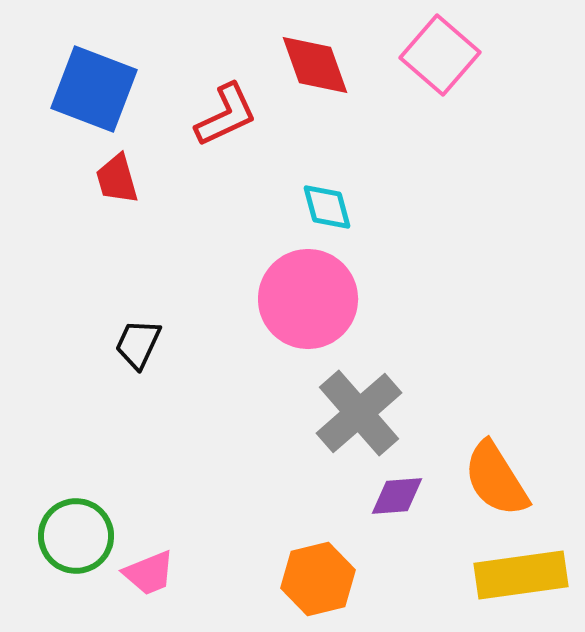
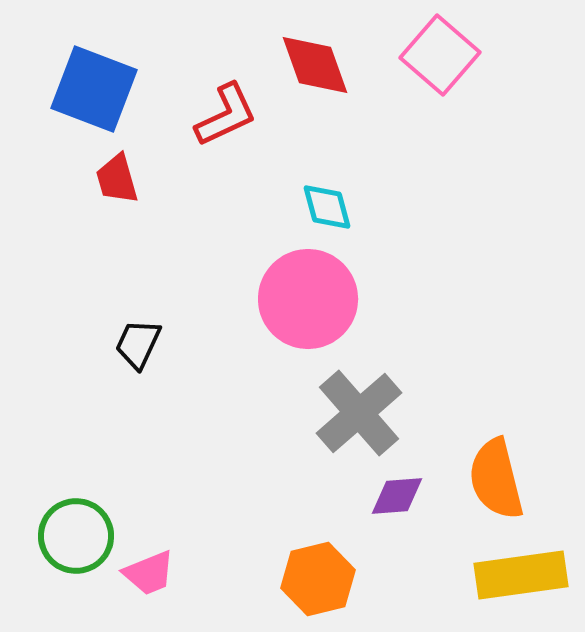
orange semicircle: rotated 18 degrees clockwise
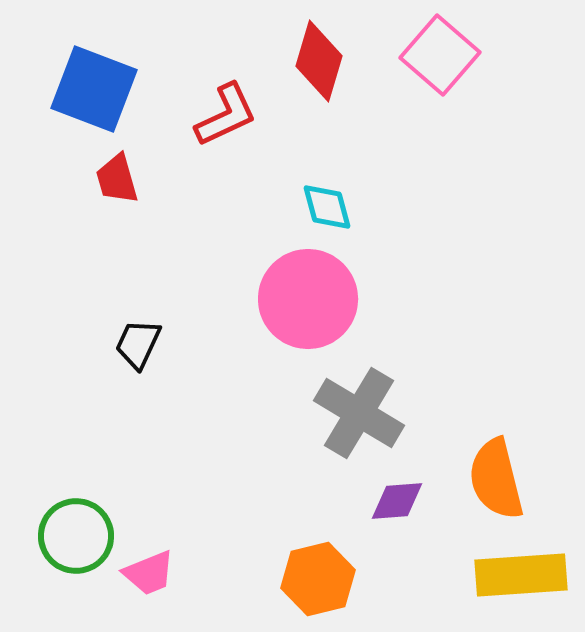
red diamond: moved 4 px right, 4 px up; rotated 36 degrees clockwise
gray cross: rotated 18 degrees counterclockwise
purple diamond: moved 5 px down
yellow rectangle: rotated 4 degrees clockwise
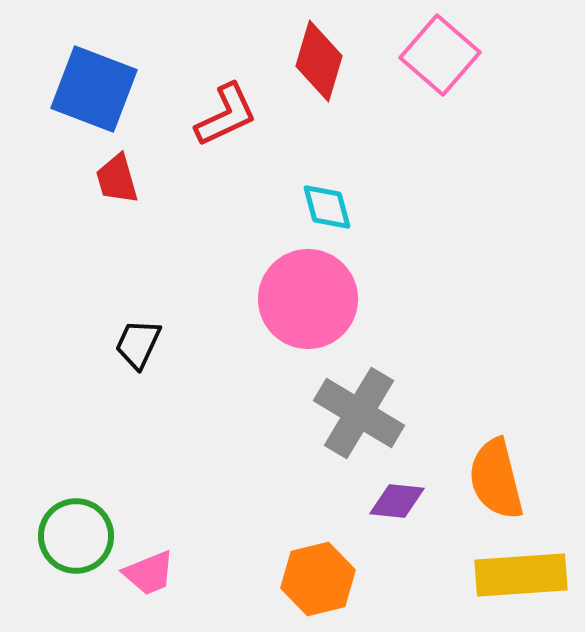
purple diamond: rotated 10 degrees clockwise
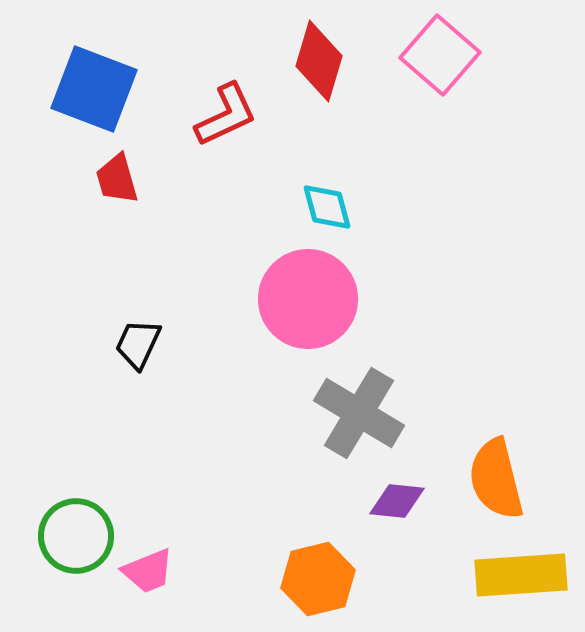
pink trapezoid: moved 1 px left, 2 px up
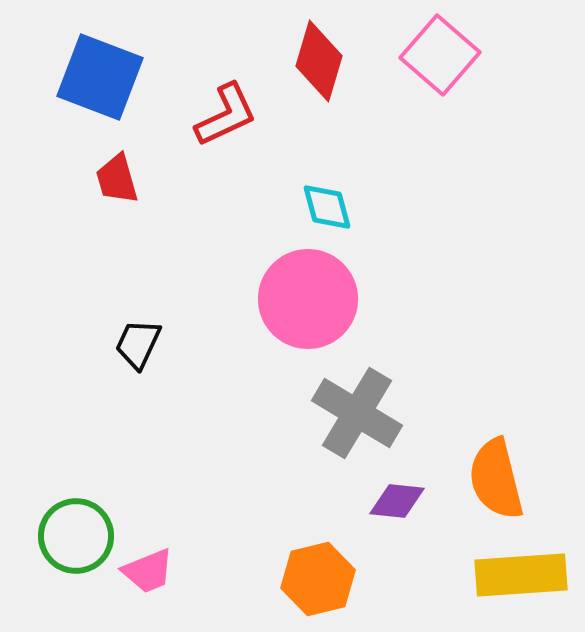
blue square: moved 6 px right, 12 px up
gray cross: moved 2 px left
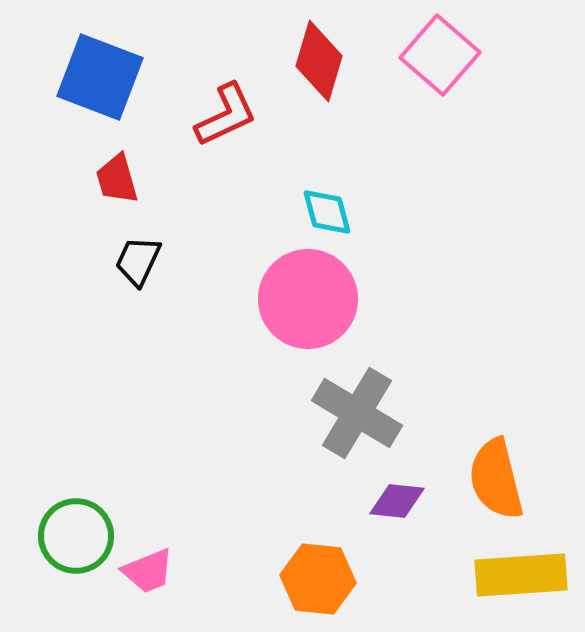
cyan diamond: moved 5 px down
black trapezoid: moved 83 px up
orange hexagon: rotated 20 degrees clockwise
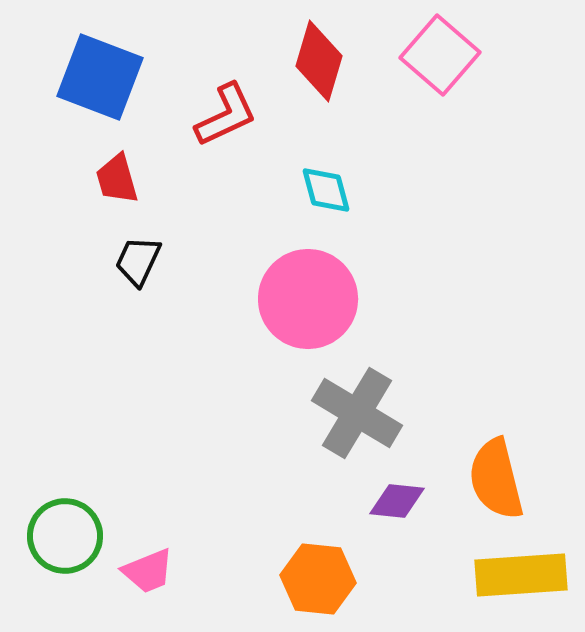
cyan diamond: moved 1 px left, 22 px up
green circle: moved 11 px left
